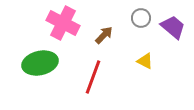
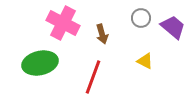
brown arrow: moved 2 px left, 1 px up; rotated 120 degrees clockwise
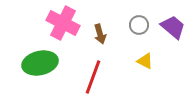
gray circle: moved 2 px left, 7 px down
brown arrow: moved 2 px left
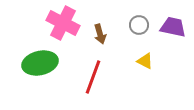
purple trapezoid: rotated 28 degrees counterclockwise
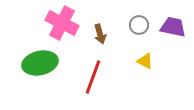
pink cross: moved 1 px left
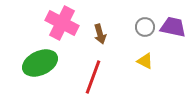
gray circle: moved 6 px right, 2 px down
green ellipse: rotated 12 degrees counterclockwise
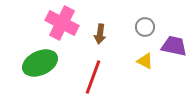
purple trapezoid: moved 1 px right, 19 px down
brown arrow: rotated 24 degrees clockwise
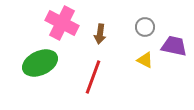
yellow triangle: moved 1 px up
